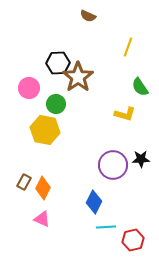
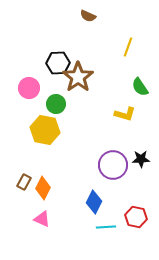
red hexagon: moved 3 px right, 23 px up; rotated 25 degrees clockwise
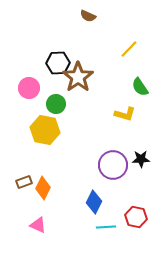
yellow line: moved 1 px right, 2 px down; rotated 24 degrees clockwise
brown rectangle: rotated 42 degrees clockwise
pink triangle: moved 4 px left, 6 px down
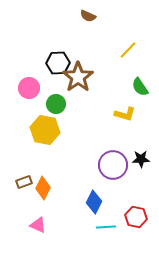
yellow line: moved 1 px left, 1 px down
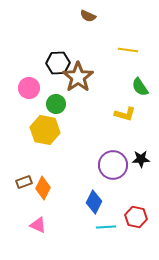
yellow line: rotated 54 degrees clockwise
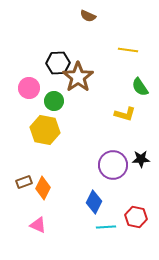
green circle: moved 2 px left, 3 px up
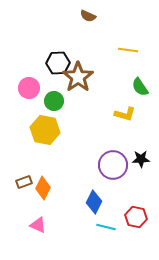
cyan line: rotated 18 degrees clockwise
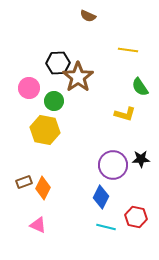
blue diamond: moved 7 px right, 5 px up
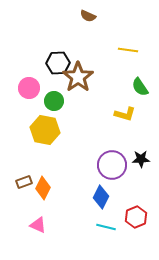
purple circle: moved 1 px left
red hexagon: rotated 25 degrees clockwise
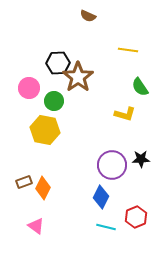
pink triangle: moved 2 px left, 1 px down; rotated 12 degrees clockwise
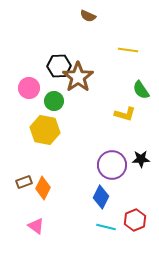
black hexagon: moved 1 px right, 3 px down
green semicircle: moved 1 px right, 3 px down
red hexagon: moved 1 px left, 3 px down
